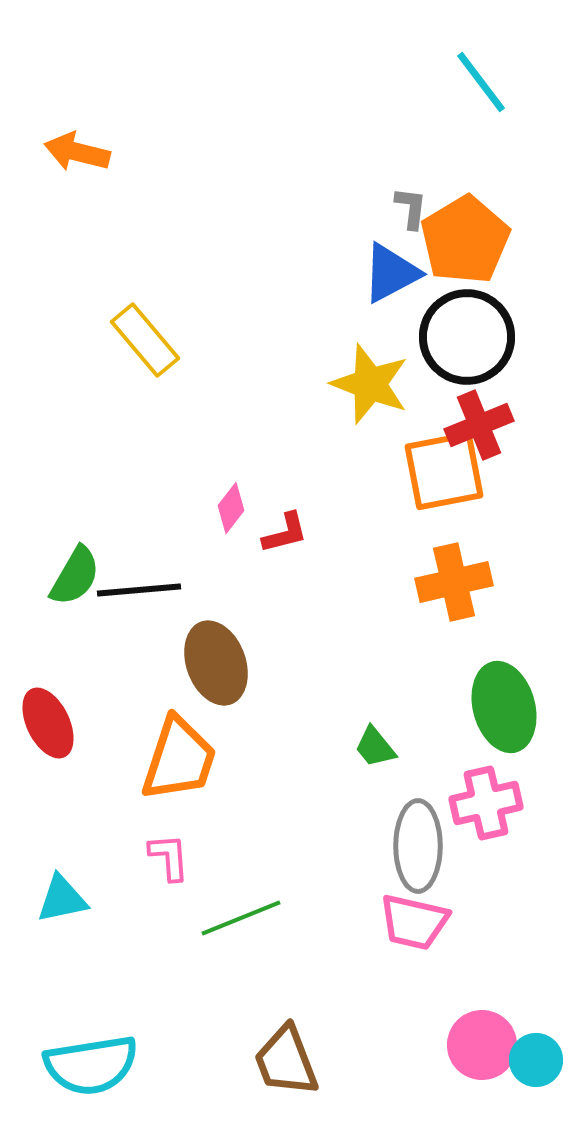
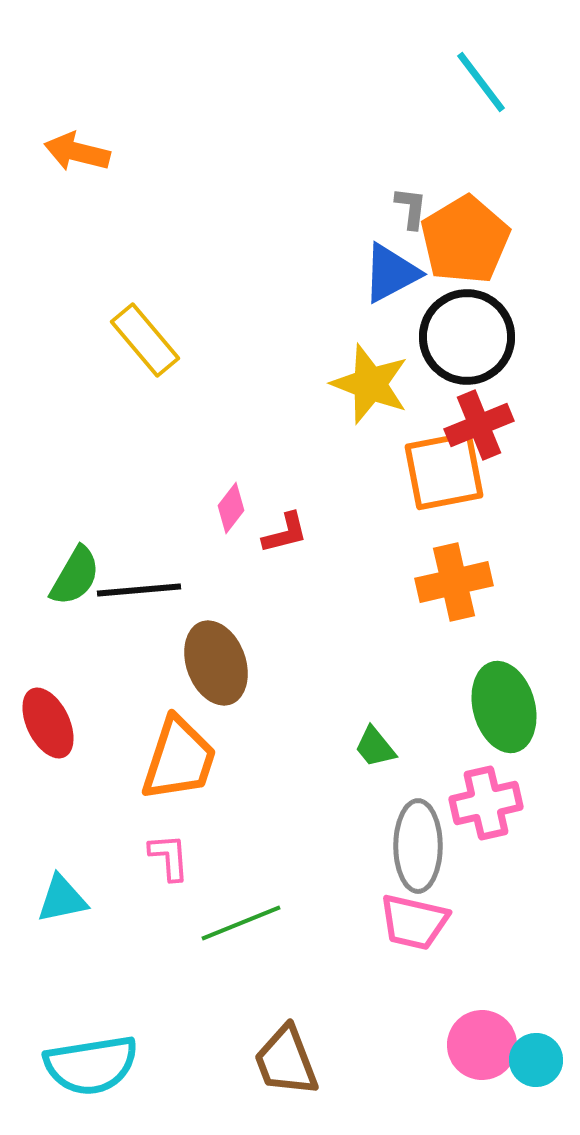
green line: moved 5 px down
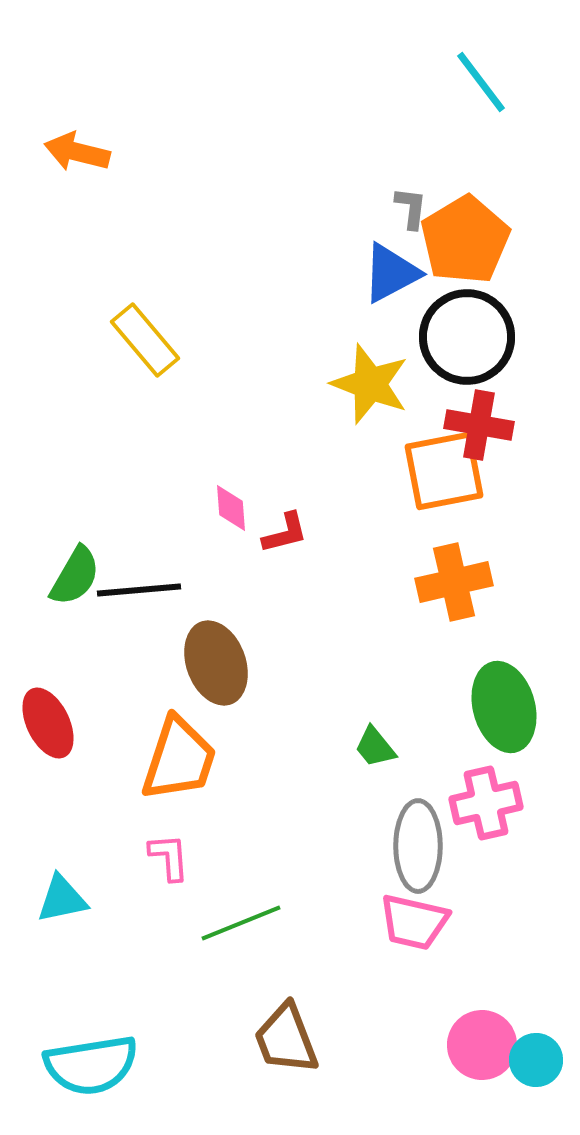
red cross: rotated 32 degrees clockwise
pink diamond: rotated 42 degrees counterclockwise
brown trapezoid: moved 22 px up
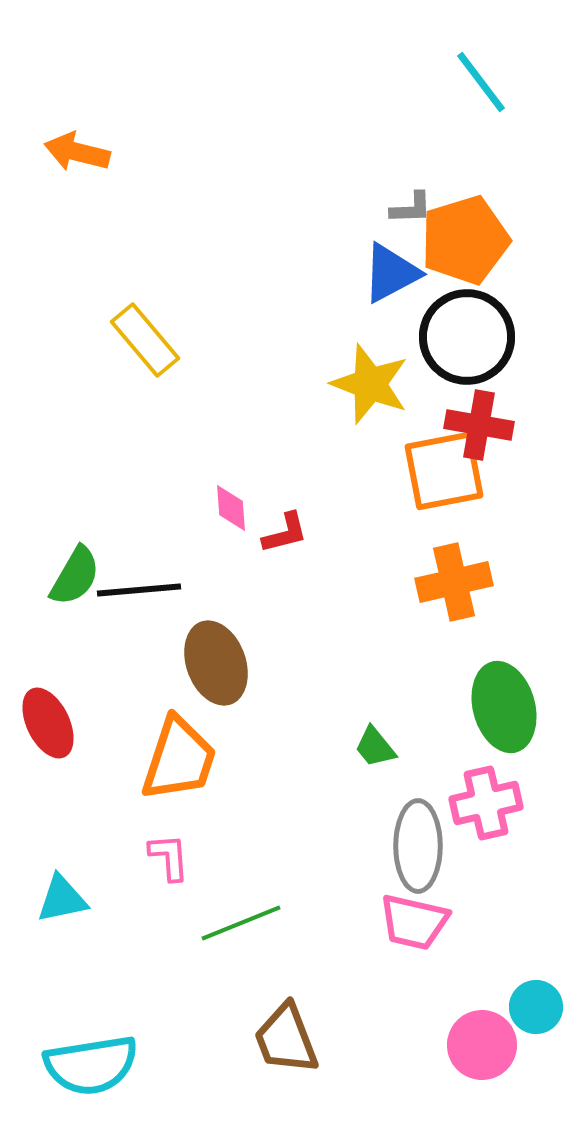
gray L-shape: rotated 81 degrees clockwise
orange pentagon: rotated 14 degrees clockwise
cyan circle: moved 53 px up
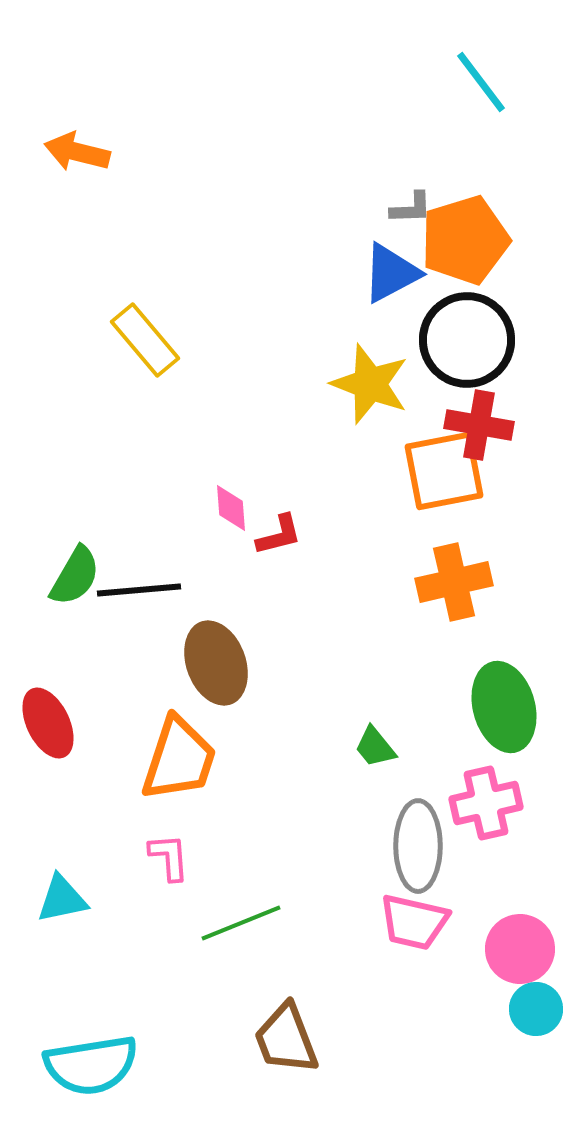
black circle: moved 3 px down
red L-shape: moved 6 px left, 2 px down
cyan circle: moved 2 px down
pink circle: moved 38 px right, 96 px up
